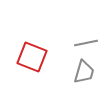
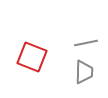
gray trapezoid: rotated 15 degrees counterclockwise
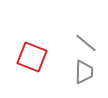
gray line: rotated 50 degrees clockwise
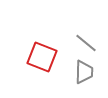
red square: moved 10 px right
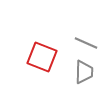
gray line: rotated 15 degrees counterclockwise
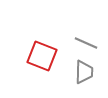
red square: moved 1 px up
